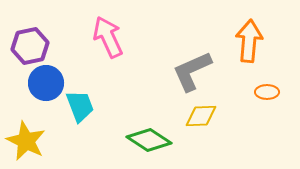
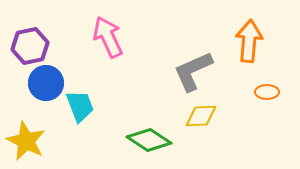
gray L-shape: moved 1 px right
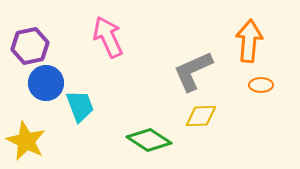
orange ellipse: moved 6 px left, 7 px up
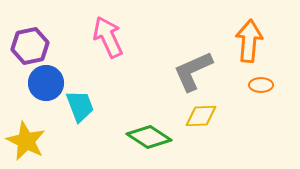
green diamond: moved 3 px up
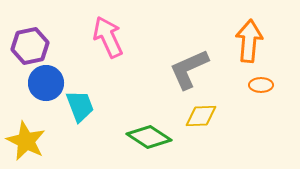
gray L-shape: moved 4 px left, 2 px up
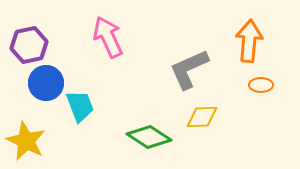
purple hexagon: moved 1 px left, 1 px up
yellow diamond: moved 1 px right, 1 px down
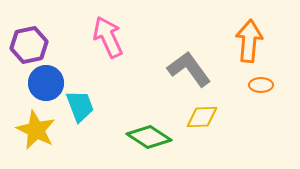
gray L-shape: rotated 78 degrees clockwise
yellow star: moved 10 px right, 11 px up
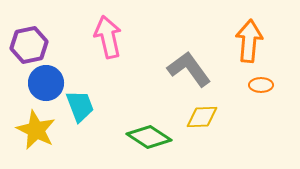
pink arrow: rotated 12 degrees clockwise
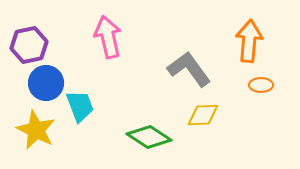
yellow diamond: moved 1 px right, 2 px up
